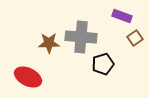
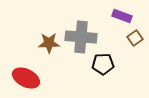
black pentagon: rotated 15 degrees clockwise
red ellipse: moved 2 px left, 1 px down
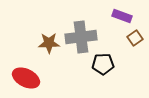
gray cross: rotated 12 degrees counterclockwise
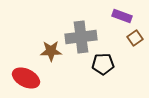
brown star: moved 2 px right, 8 px down
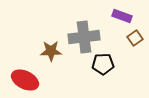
gray cross: moved 3 px right
red ellipse: moved 1 px left, 2 px down
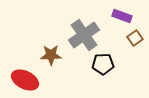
gray cross: moved 2 px up; rotated 28 degrees counterclockwise
brown star: moved 4 px down
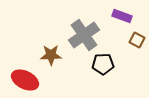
brown square: moved 2 px right, 2 px down; rotated 28 degrees counterclockwise
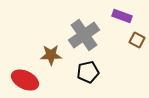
black pentagon: moved 15 px left, 8 px down; rotated 10 degrees counterclockwise
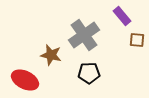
purple rectangle: rotated 30 degrees clockwise
brown square: rotated 21 degrees counterclockwise
brown star: rotated 15 degrees clockwise
black pentagon: moved 1 px right, 1 px down; rotated 10 degrees clockwise
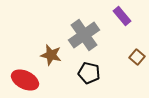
brown square: moved 17 px down; rotated 35 degrees clockwise
black pentagon: rotated 15 degrees clockwise
